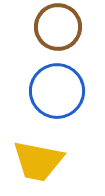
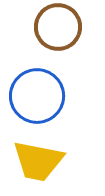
blue circle: moved 20 px left, 5 px down
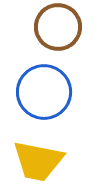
blue circle: moved 7 px right, 4 px up
